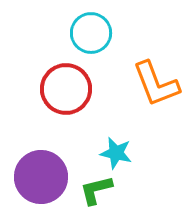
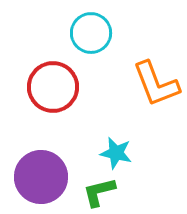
red circle: moved 13 px left, 2 px up
green L-shape: moved 3 px right, 2 px down
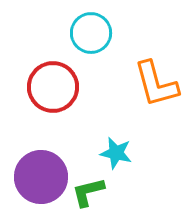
orange L-shape: rotated 6 degrees clockwise
green L-shape: moved 11 px left
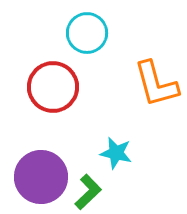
cyan circle: moved 4 px left
green L-shape: rotated 150 degrees clockwise
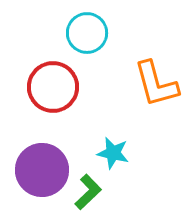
cyan star: moved 3 px left
purple circle: moved 1 px right, 7 px up
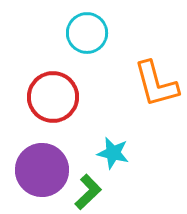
red circle: moved 10 px down
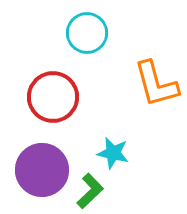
green L-shape: moved 2 px right, 1 px up
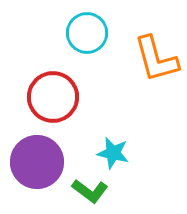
orange L-shape: moved 25 px up
purple circle: moved 5 px left, 8 px up
green L-shape: rotated 81 degrees clockwise
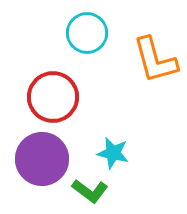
orange L-shape: moved 1 px left, 1 px down
purple circle: moved 5 px right, 3 px up
